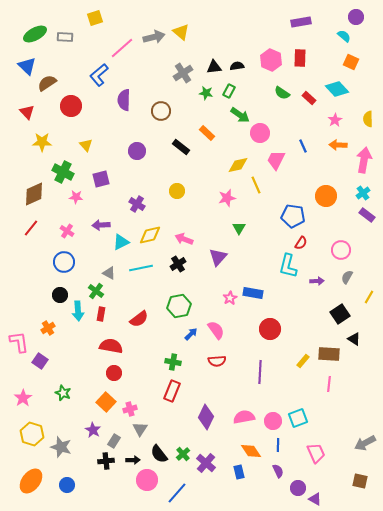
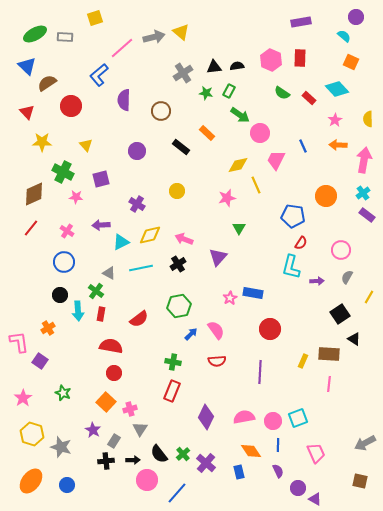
cyan L-shape at (288, 266): moved 3 px right, 1 px down
yellow rectangle at (303, 361): rotated 16 degrees counterclockwise
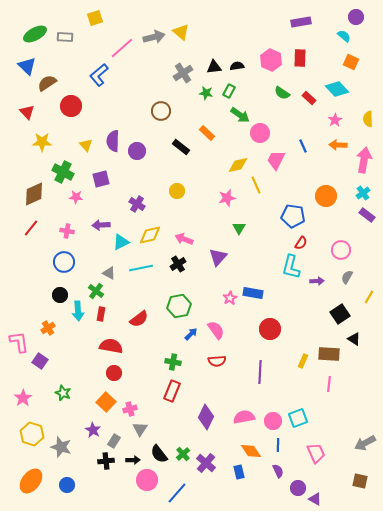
purple semicircle at (124, 100): moved 11 px left, 41 px down
pink cross at (67, 231): rotated 24 degrees counterclockwise
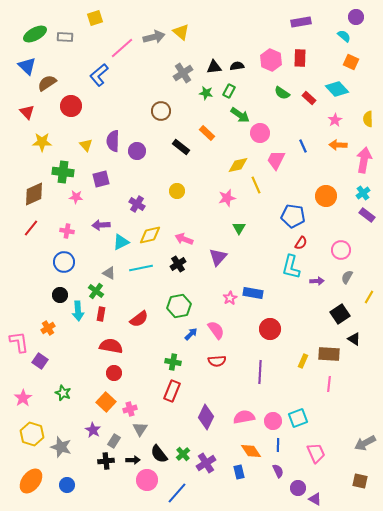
green cross at (63, 172): rotated 20 degrees counterclockwise
purple cross at (206, 463): rotated 18 degrees clockwise
